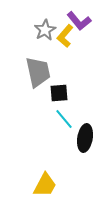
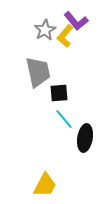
purple L-shape: moved 3 px left
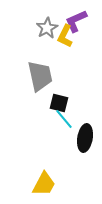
purple L-shape: rotated 105 degrees clockwise
gray star: moved 2 px right, 2 px up
yellow L-shape: rotated 15 degrees counterclockwise
gray trapezoid: moved 2 px right, 4 px down
black square: moved 10 px down; rotated 18 degrees clockwise
yellow trapezoid: moved 1 px left, 1 px up
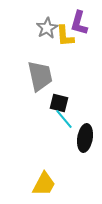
purple L-shape: moved 3 px right, 2 px down; rotated 50 degrees counterclockwise
yellow L-shape: rotated 30 degrees counterclockwise
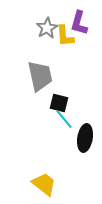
yellow trapezoid: rotated 80 degrees counterclockwise
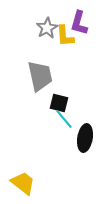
yellow trapezoid: moved 21 px left, 1 px up
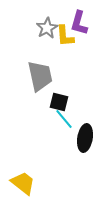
black square: moved 1 px up
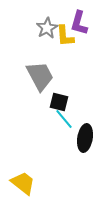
gray trapezoid: rotated 16 degrees counterclockwise
